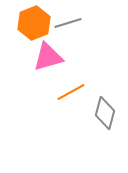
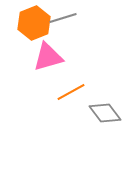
gray line: moved 5 px left, 5 px up
gray diamond: rotated 52 degrees counterclockwise
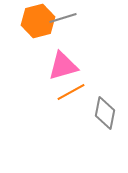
orange hexagon: moved 4 px right, 2 px up; rotated 8 degrees clockwise
pink triangle: moved 15 px right, 9 px down
gray diamond: rotated 48 degrees clockwise
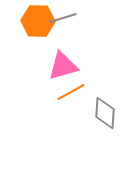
orange hexagon: rotated 16 degrees clockwise
gray diamond: rotated 8 degrees counterclockwise
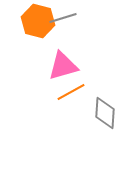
orange hexagon: rotated 12 degrees clockwise
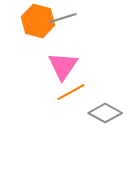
pink triangle: rotated 40 degrees counterclockwise
gray diamond: rotated 64 degrees counterclockwise
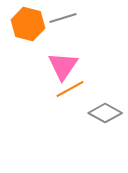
orange hexagon: moved 10 px left, 3 px down
orange line: moved 1 px left, 3 px up
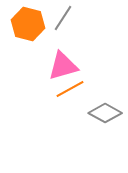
gray line: rotated 40 degrees counterclockwise
pink triangle: rotated 40 degrees clockwise
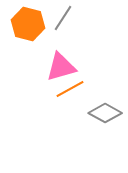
pink triangle: moved 2 px left, 1 px down
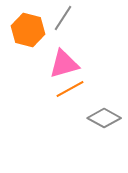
orange hexagon: moved 6 px down
pink triangle: moved 3 px right, 3 px up
gray diamond: moved 1 px left, 5 px down
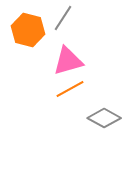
pink triangle: moved 4 px right, 3 px up
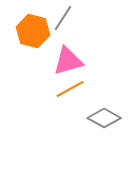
orange hexagon: moved 5 px right, 1 px down
